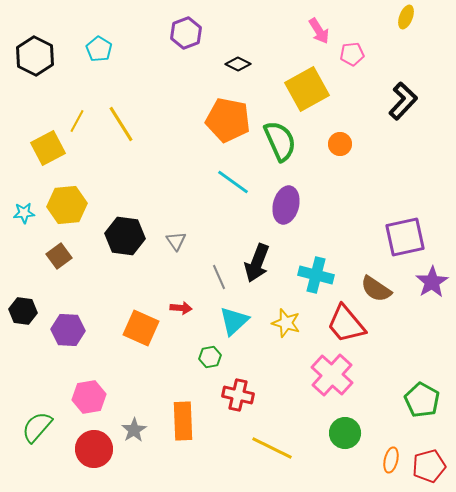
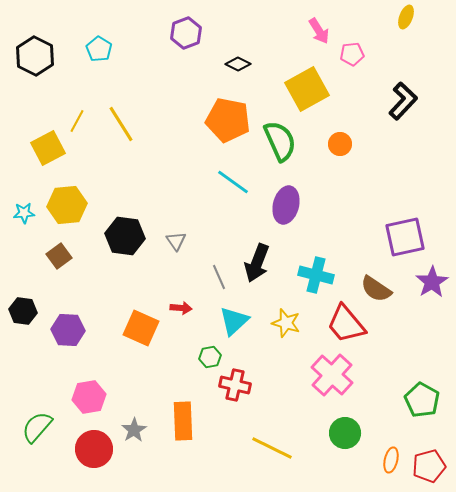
red cross at (238, 395): moved 3 px left, 10 px up
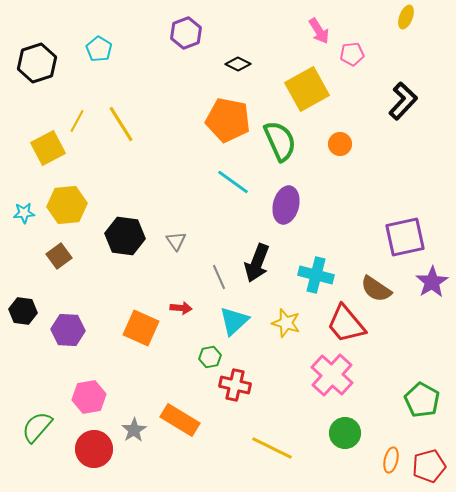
black hexagon at (35, 56): moved 2 px right, 7 px down; rotated 15 degrees clockwise
orange rectangle at (183, 421): moved 3 px left, 1 px up; rotated 57 degrees counterclockwise
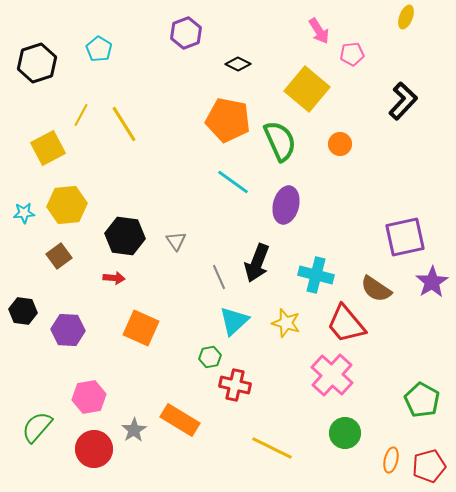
yellow square at (307, 89): rotated 21 degrees counterclockwise
yellow line at (77, 121): moved 4 px right, 6 px up
yellow line at (121, 124): moved 3 px right
red arrow at (181, 308): moved 67 px left, 30 px up
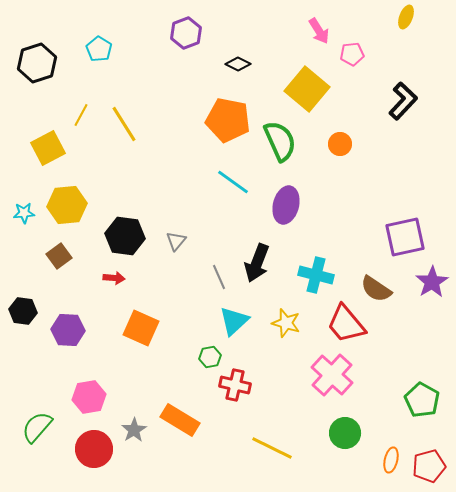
gray triangle at (176, 241): rotated 15 degrees clockwise
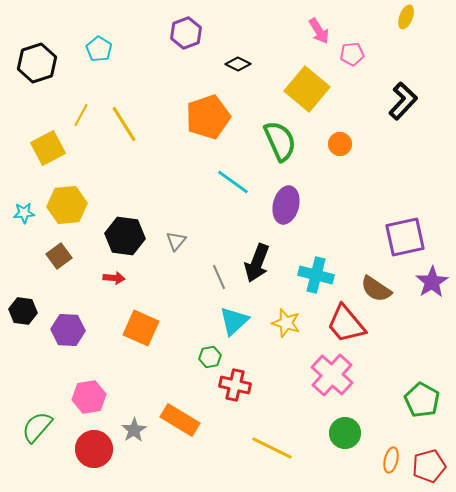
orange pentagon at (228, 120): moved 20 px left, 3 px up; rotated 30 degrees counterclockwise
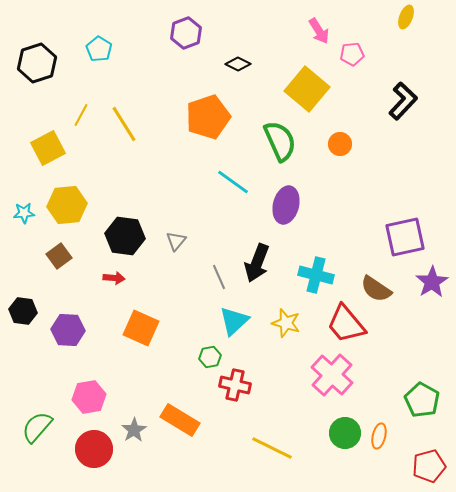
orange ellipse at (391, 460): moved 12 px left, 24 px up
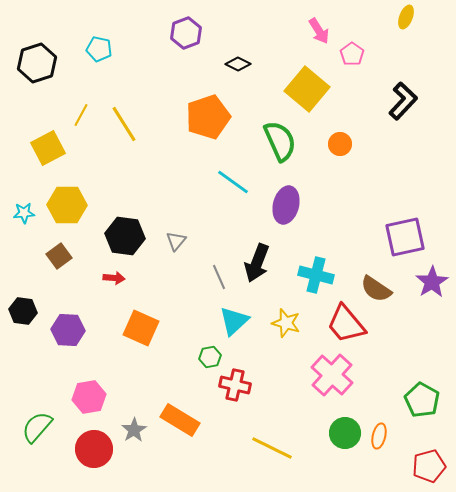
cyan pentagon at (99, 49): rotated 20 degrees counterclockwise
pink pentagon at (352, 54): rotated 30 degrees counterclockwise
yellow hexagon at (67, 205): rotated 6 degrees clockwise
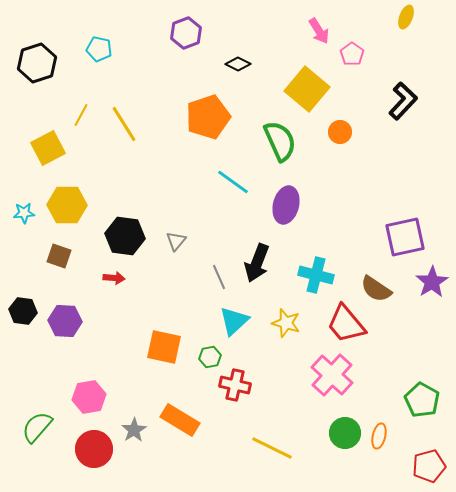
orange circle at (340, 144): moved 12 px up
brown square at (59, 256): rotated 35 degrees counterclockwise
orange square at (141, 328): moved 23 px right, 19 px down; rotated 12 degrees counterclockwise
purple hexagon at (68, 330): moved 3 px left, 9 px up
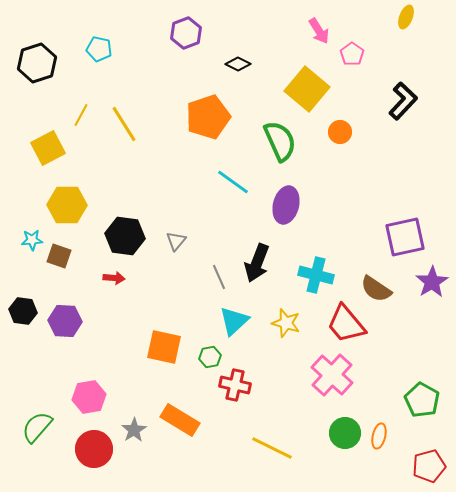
cyan star at (24, 213): moved 8 px right, 27 px down
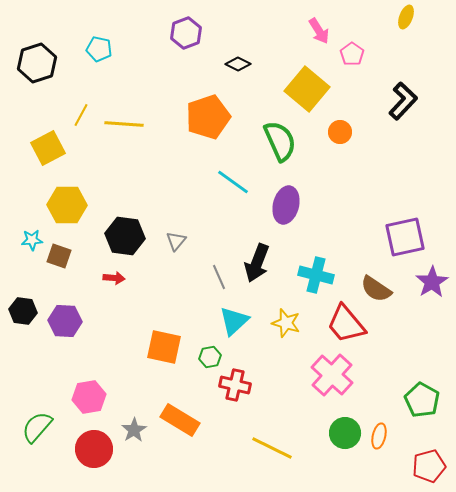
yellow line at (124, 124): rotated 54 degrees counterclockwise
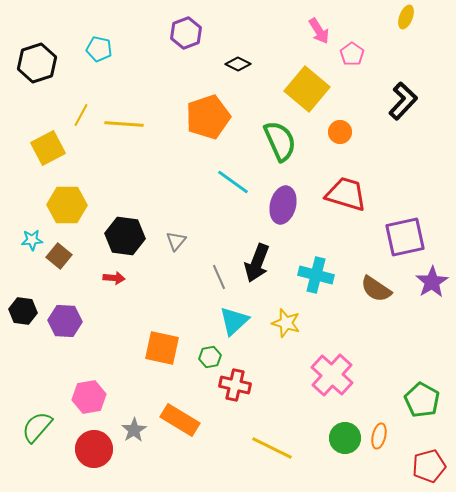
purple ellipse at (286, 205): moved 3 px left
brown square at (59, 256): rotated 20 degrees clockwise
red trapezoid at (346, 324): moved 130 px up; rotated 147 degrees clockwise
orange square at (164, 347): moved 2 px left, 1 px down
green circle at (345, 433): moved 5 px down
